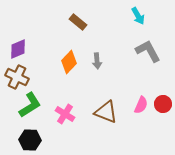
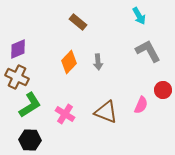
cyan arrow: moved 1 px right
gray arrow: moved 1 px right, 1 px down
red circle: moved 14 px up
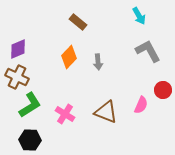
orange diamond: moved 5 px up
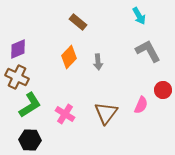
brown triangle: moved 1 px down; rotated 45 degrees clockwise
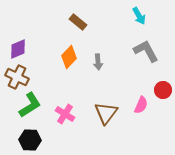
gray L-shape: moved 2 px left
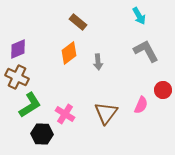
orange diamond: moved 4 px up; rotated 10 degrees clockwise
black hexagon: moved 12 px right, 6 px up
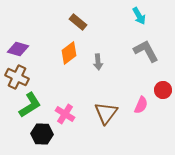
purple diamond: rotated 40 degrees clockwise
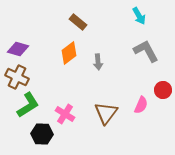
green L-shape: moved 2 px left
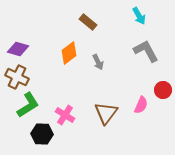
brown rectangle: moved 10 px right
gray arrow: rotated 21 degrees counterclockwise
pink cross: moved 1 px down
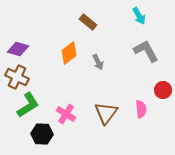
pink semicircle: moved 4 px down; rotated 30 degrees counterclockwise
pink cross: moved 1 px right, 1 px up
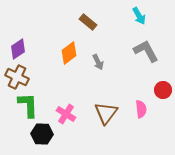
purple diamond: rotated 50 degrees counterclockwise
green L-shape: rotated 60 degrees counterclockwise
